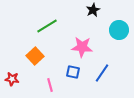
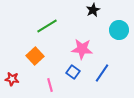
pink star: moved 2 px down
blue square: rotated 24 degrees clockwise
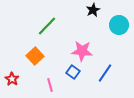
green line: rotated 15 degrees counterclockwise
cyan circle: moved 5 px up
pink star: moved 2 px down
blue line: moved 3 px right
red star: rotated 24 degrees clockwise
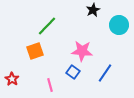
orange square: moved 5 px up; rotated 24 degrees clockwise
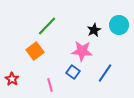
black star: moved 1 px right, 20 px down
orange square: rotated 18 degrees counterclockwise
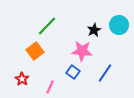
red star: moved 10 px right
pink line: moved 2 px down; rotated 40 degrees clockwise
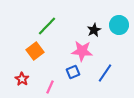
blue square: rotated 32 degrees clockwise
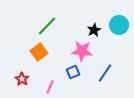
orange square: moved 4 px right, 1 px down
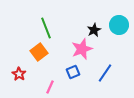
green line: moved 1 px left, 2 px down; rotated 65 degrees counterclockwise
pink star: moved 2 px up; rotated 25 degrees counterclockwise
red star: moved 3 px left, 5 px up
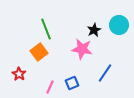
green line: moved 1 px down
pink star: rotated 30 degrees clockwise
blue square: moved 1 px left, 11 px down
